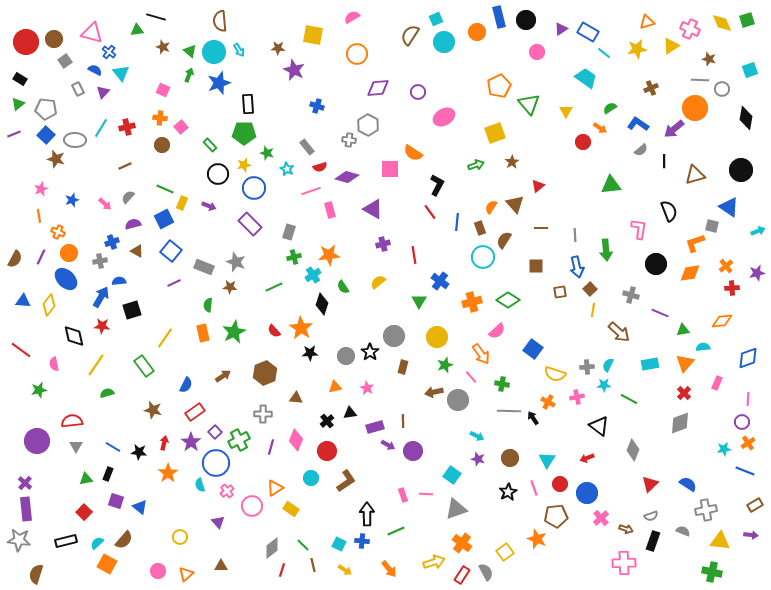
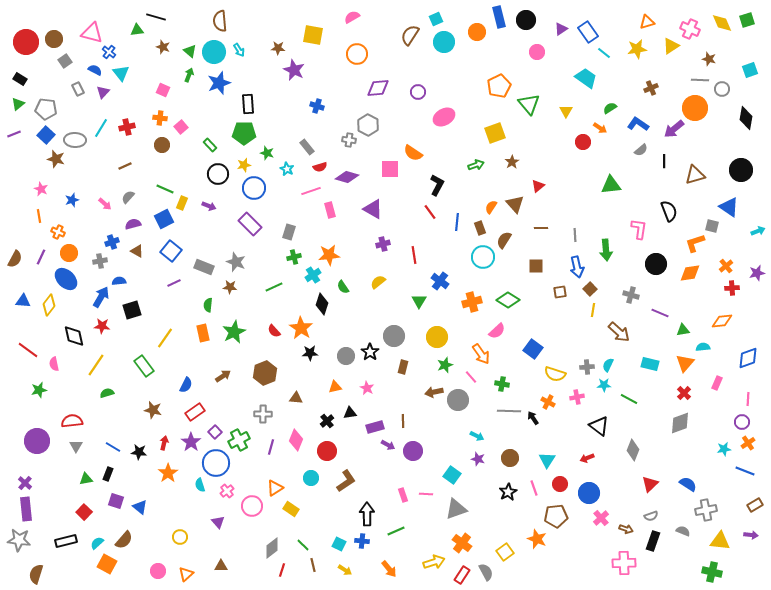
blue rectangle at (588, 32): rotated 25 degrees clockwise
pink star at (41, 189): rotated 24 degrees counterclockwise
red line at (21, 350): moved 7 px right
cyan rectangle at (650, 364): rotated 24 degrees clockwise
blue circle at (587, 493): moved 2 px right
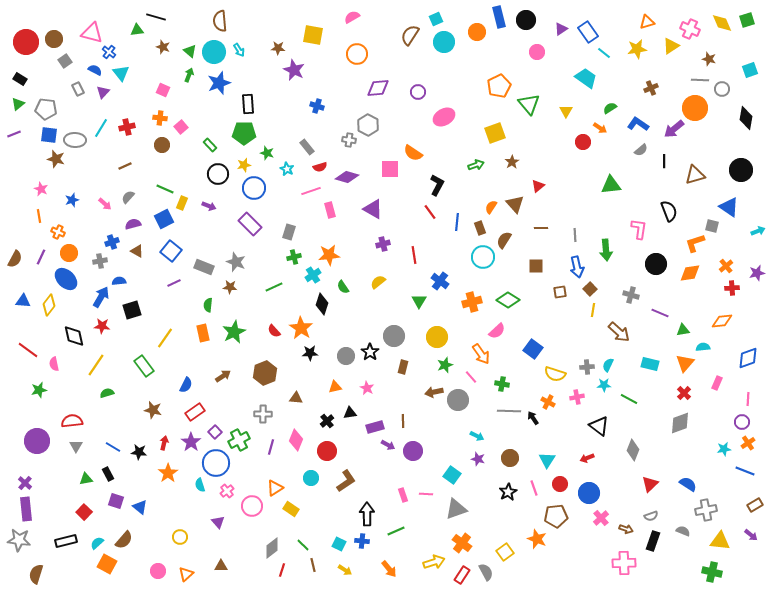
blue square at (46, 135): moved 3 px right; rotated 36 degrees counterclockwise
black rectangle at (108, 474): rotated 48 degrees counterclockwise
purple arrow at (751, 535): rotated 32 degrees clockwise
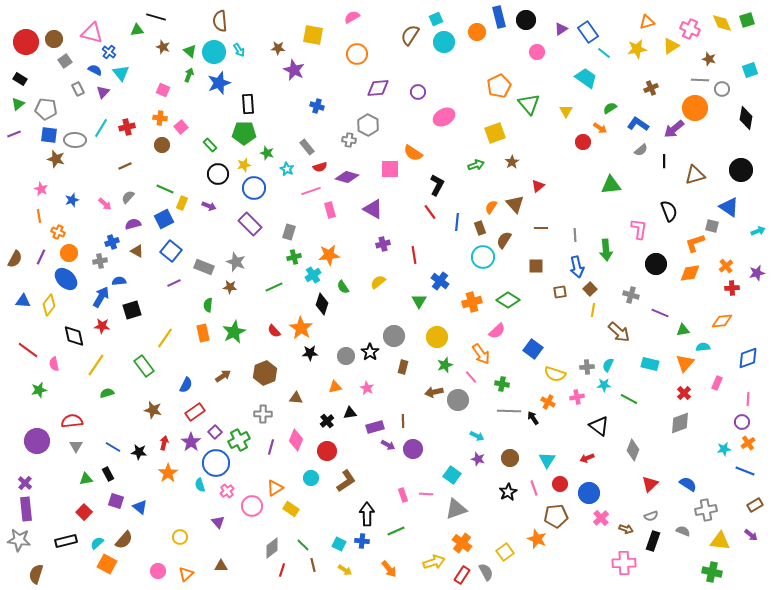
purple circle at (413, 451): moved 2 px up
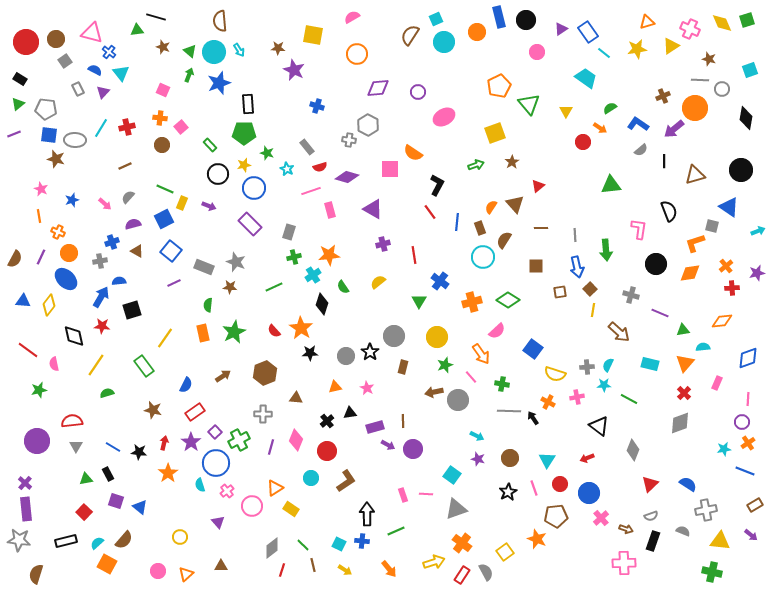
brown circle at (54, 39): moved 2 px right
brown cross at (651, 88): moved 12 px right, 8 px down
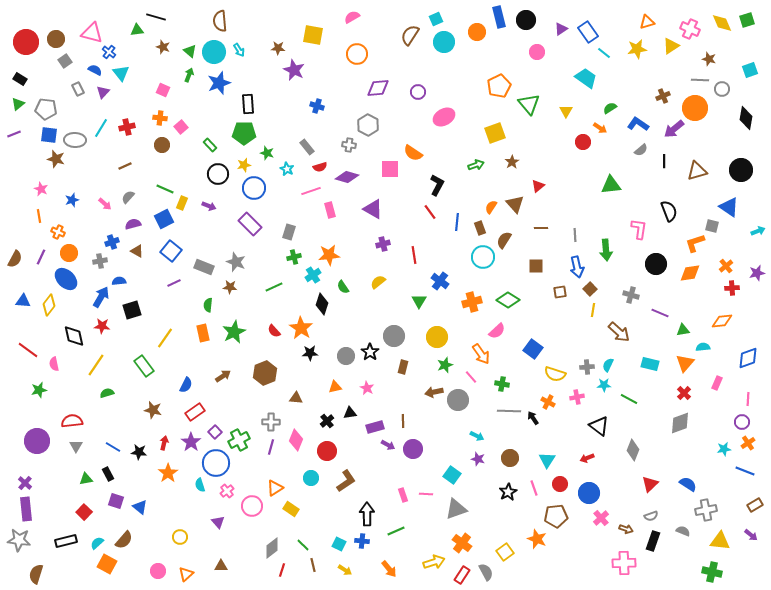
gray cross at (349, 140): moved 5 px down
brown triangle at (695, 175): moved 2 px right, 4 px up
gray cross at (263, 414): moved 8 px right, 8 px down
